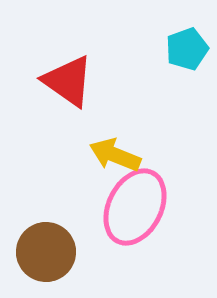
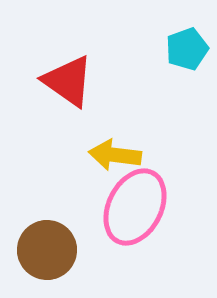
yellow arrow: rotated 15 degrees counterclockwise
brown circle: moved 1 px right, 2 px up
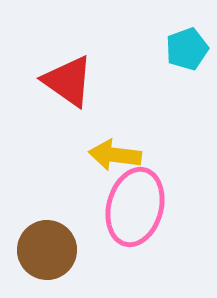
pink ellipse: rotated 12 degrees counterclockwise
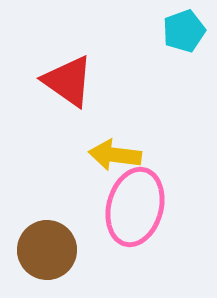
cyan pentagon: moved 3 px left, 18 px up
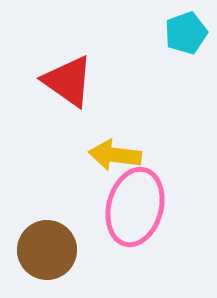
cyan pentagon: moved 2 px right, 2 px down
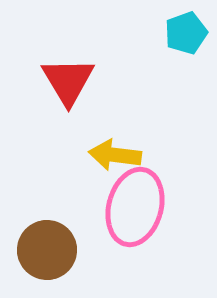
red triangle: rotated 24 degrees clockwise
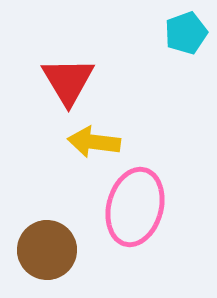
yellow arrow: moved 21 px left, 13 px up
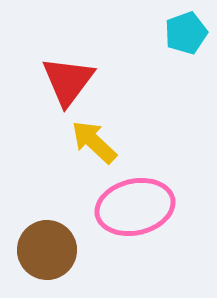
red triangle: rotated 8 degrees clockwise
yellow arrow: rotated 36 degrees clockwise
pink ellipse: rotated 62 degrees clockwise
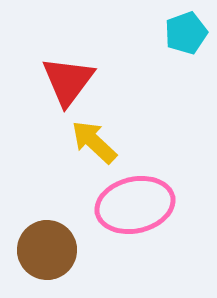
pink ellipse: moved 2 px up
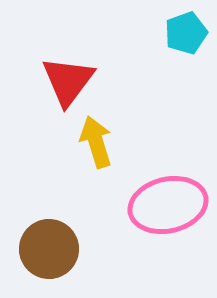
yellow arrow: moved 2 px right; rotated 30 degrees clockwise
pink ellipse: moved 33 px right
brown circle: moved 2 px right, 1 px up
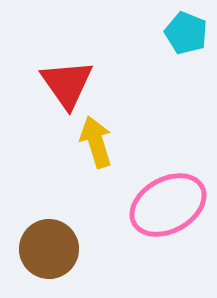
cyan pentagon: rotated 30 degrees counterclockwise
red triangle: moved 1 px left, 3 px down; rotated 12 degrees counterclockwise
pink ellipse: rotated 16 degrees counterclockwise
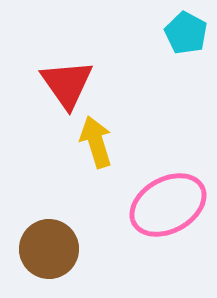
cyan pentagon: rotated 6 degrees clockwise
